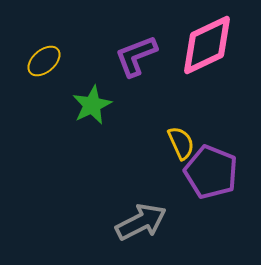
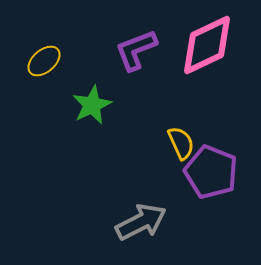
purple L-shape: moved 6 px up
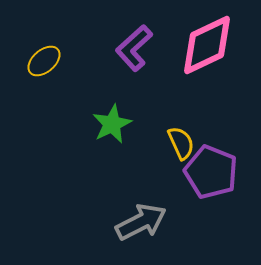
purple L-shape: moved 2 px left, 2 px up; rotated 21 degrees counterclockwise
green star: moved 20 px right, 19 px down
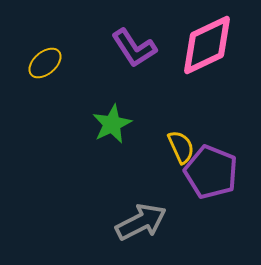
purple L-shape: rotated 81 degrees counterclockwise
yellow ellipse: moved 1 px right, 2 px down
yellow semicircle: moved 4 px down
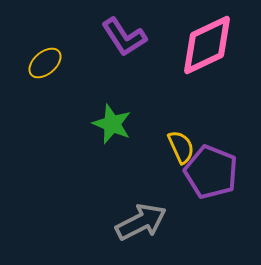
purple L-shape: moved 10 px left, 11 px up
green star: rotated 24 degrees counterclockwise
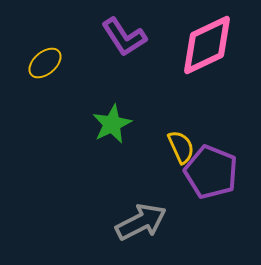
green star: rotated 24 degrees clockwise
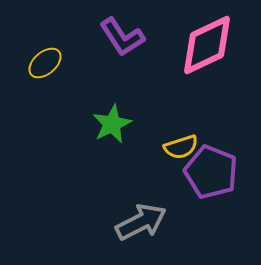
purple L-shape: moved 2 px left
yellow semicircle: rotated 96 degrees clockwise
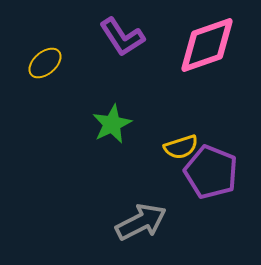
pink diamond: rotated 6 degrees clockwise
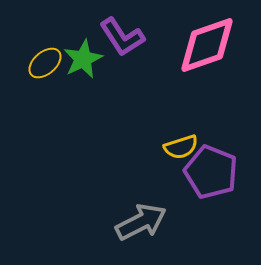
green star: moved 29 px left, 65 px up
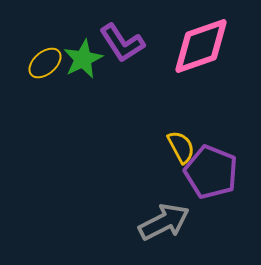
purple L-shape: moved 6 px down
pink diamond: moved 6 px left, 1 px down
yellow semicircle: rotated 100 degrees counterclockwise
gray arrow: moved 23 px right
